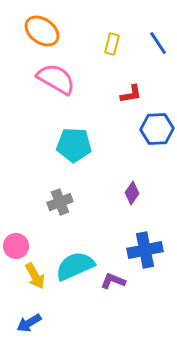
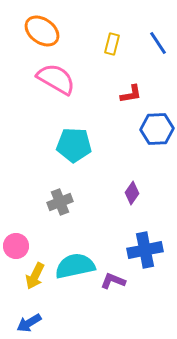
cyan semicircle: rotated 12 degrees clockwise
yellow arrow: rotated 56 degrees clockwise
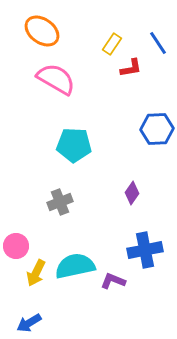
yellow rectangle: rotated 20 degrees clockwise
red L-shape: moved 26 px up
yellow arrow: moved 1 px right, 3 px up
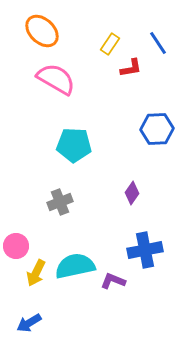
orange ellipse: rotated 8 degrees clockwise
yellow rectangle: moved 2 px left
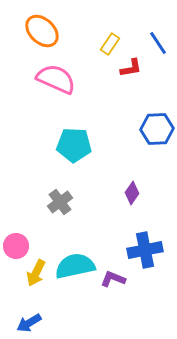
pink semicircle: rotated 6 degrees counterclockwise
gray cross: rotated 15 degrees counterclockwise
purple L-shape: moved 2 px up
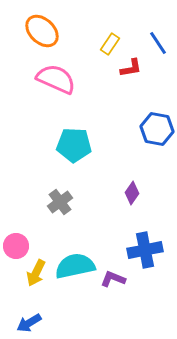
blue hexagon: rotated 12 degrees clockwise
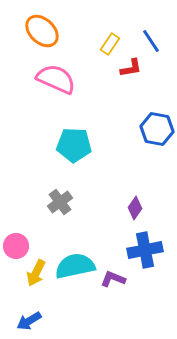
blue line: moved 7 px left, 2 px up
purple diamond: moved 3 px right, 15 px down
blue arrow: moved 2 px up
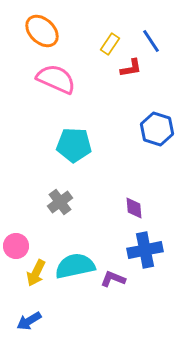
blue hexagon: rotated 8 degrees clockwise
purple diamond: moved 1 px left; rotated 40 degrees counterclockwise
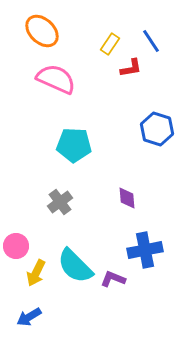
purple diamond: moved 7 px left, 10 px up
cyan semicircle: rotated 123 degrees counterclockwise
blue arrow: moved 4 px up
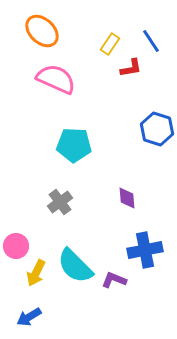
purple L-shape: moved 1 px right, 1 px down
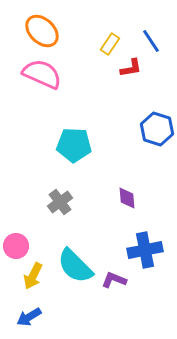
pink semicircle: moved 14 px left, 5 px up
yellow arrow: moved 3 px left, 3 px down
